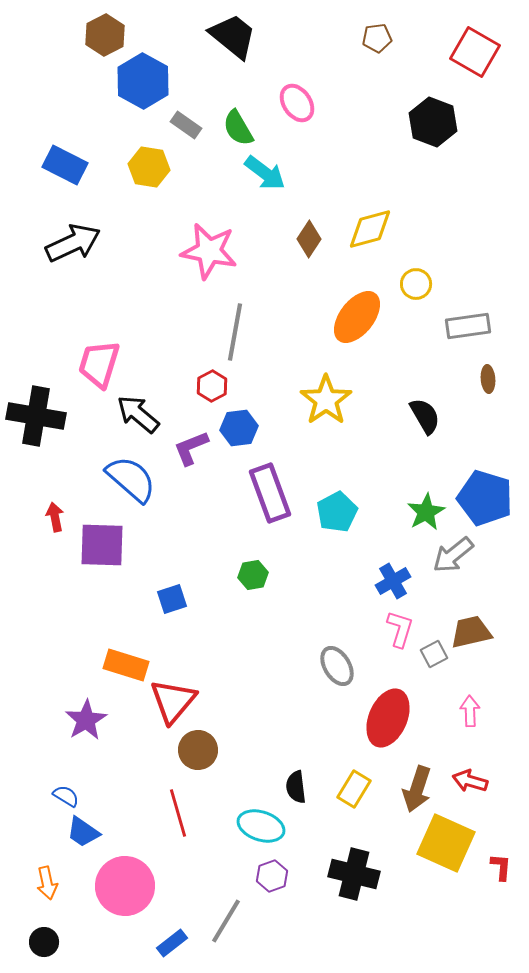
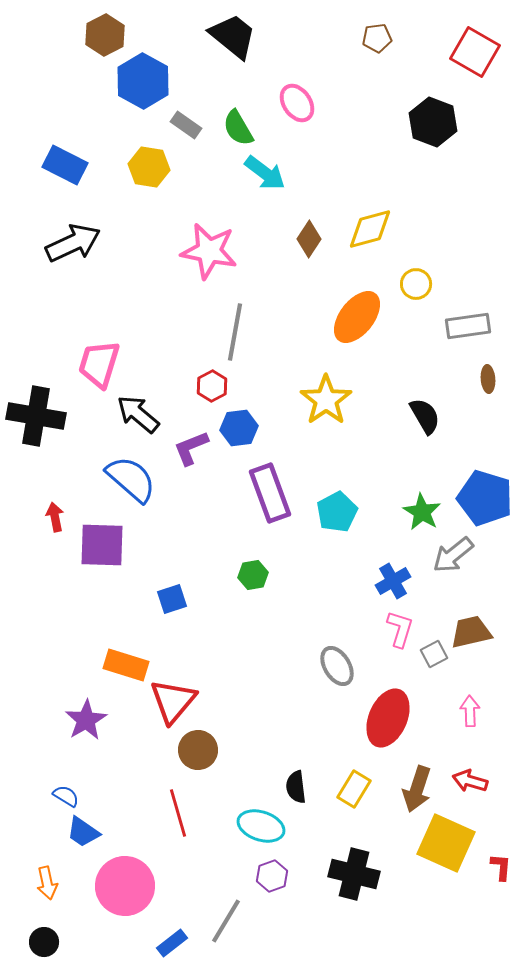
green star at (426, 512): moved 4 px left; rotated 12 degrees counterclockwise
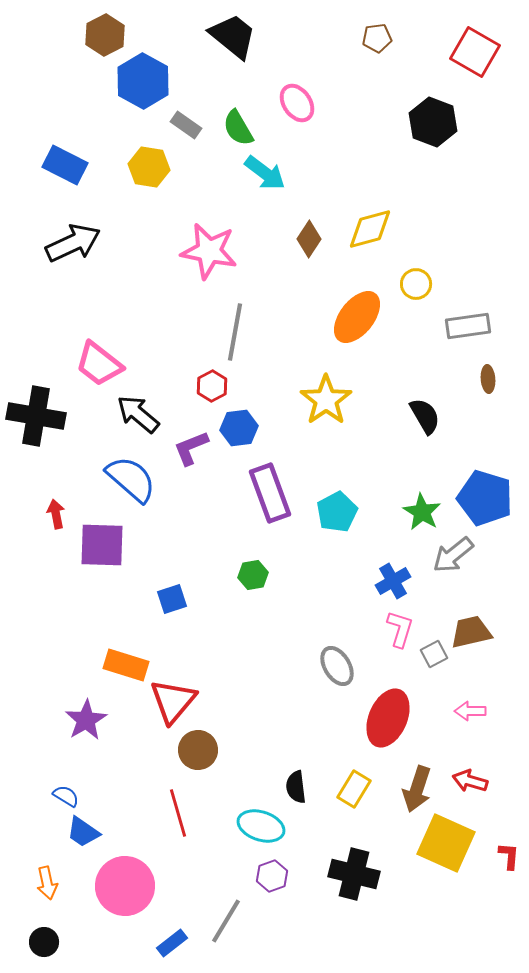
pink trapezoid at (99, 364): rotated 69 degrees counterclockwise
red arrow at (55, 517): moved 1 px right, 3 px up
pink arrow at (470, 711): rotated 88 degrees counterclockwise
red L-shape at (501, 867): moved 8 px right, 11 px up
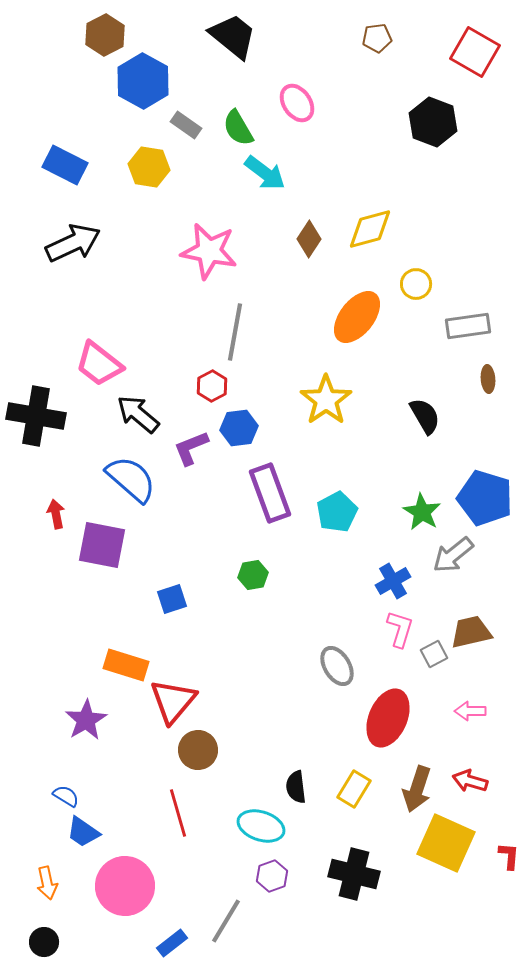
purple square at (102, 545): rotated 9 degrees clockwise
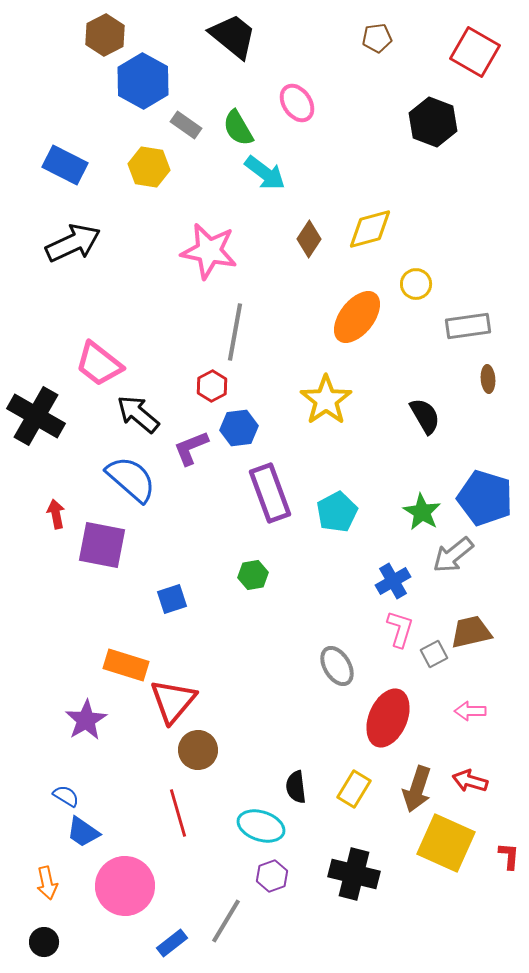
black cross at (36, 416): rotated 20 degrees clockwise
